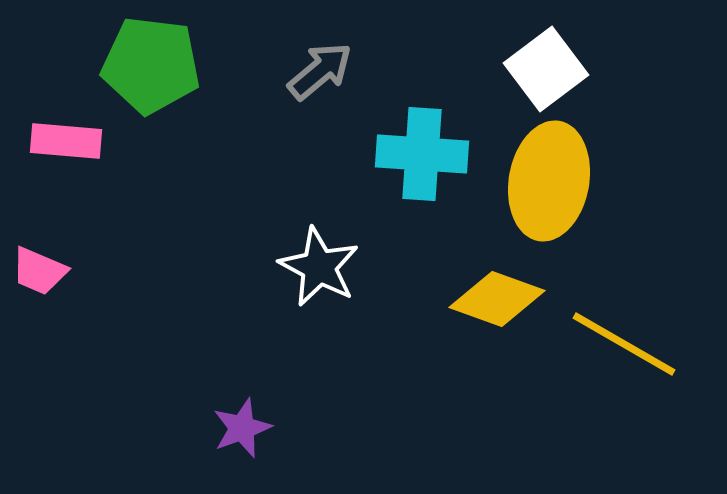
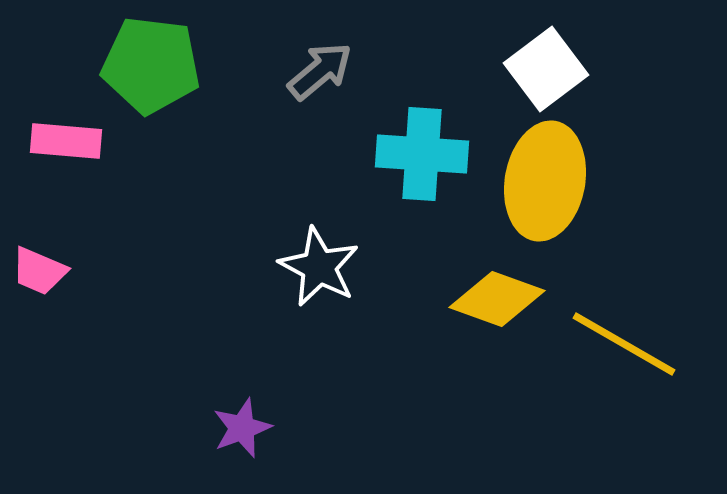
yellow ellipse: moved 4 px left
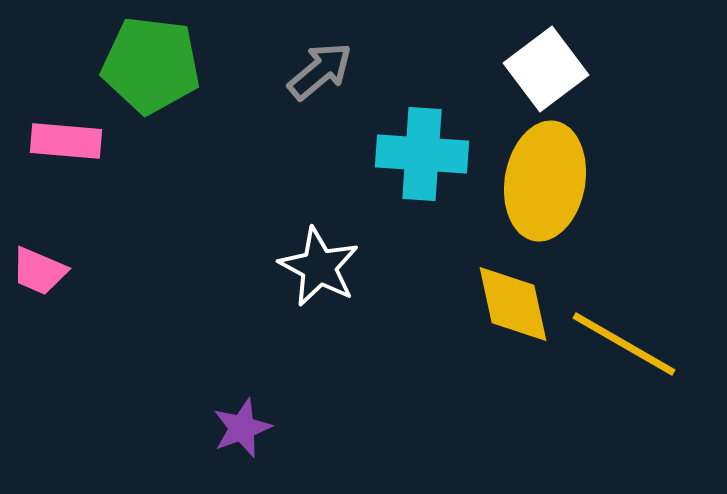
yellow diamond: moved 16 px right, 5 px down; rotated 58 degrees clockwise
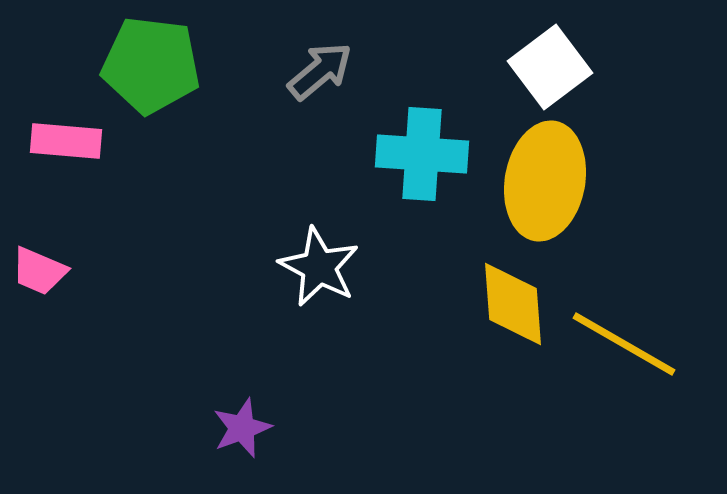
white square: moved 4 px right, 2 px up
yellow diamond: rotated 8 degrees clockwise
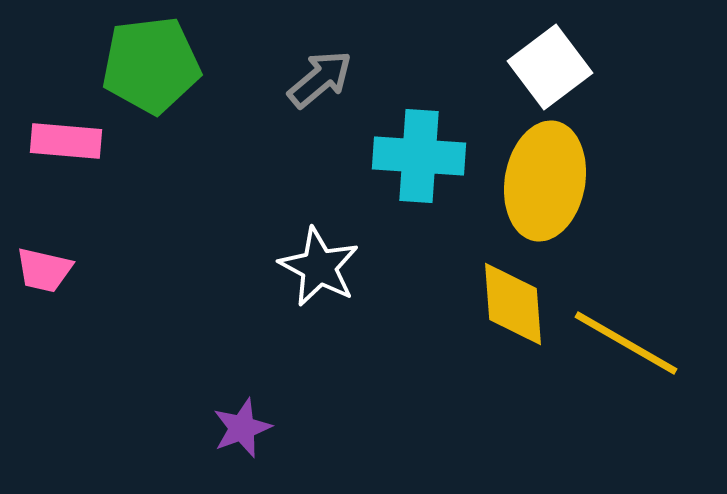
green pentagon: rotated 14 degrees counterclockwise
gray arrow: moved 8 px down
cyan cross: moved 3 px left, 2 px down
pink trapezoid: moved 5 px right, 1 px up; rotated 10 degrees counterclockwise
yellow line: moved 2 px right, 1 px up
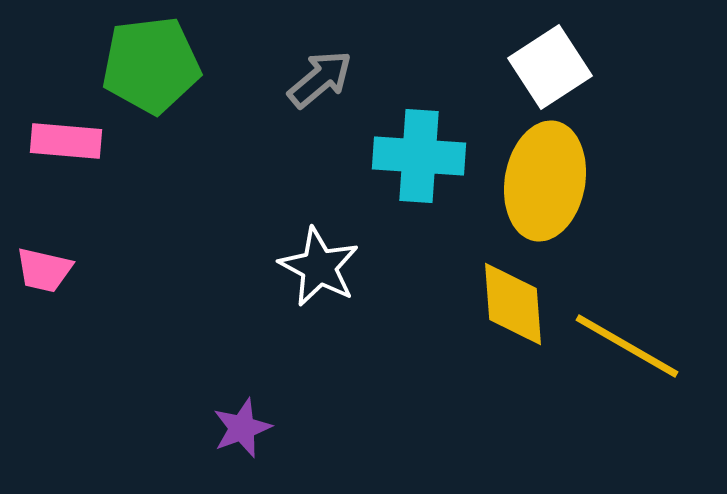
white square: rotated 4 degrees clockwise
yellow line: moved 1 px right, 3 px down
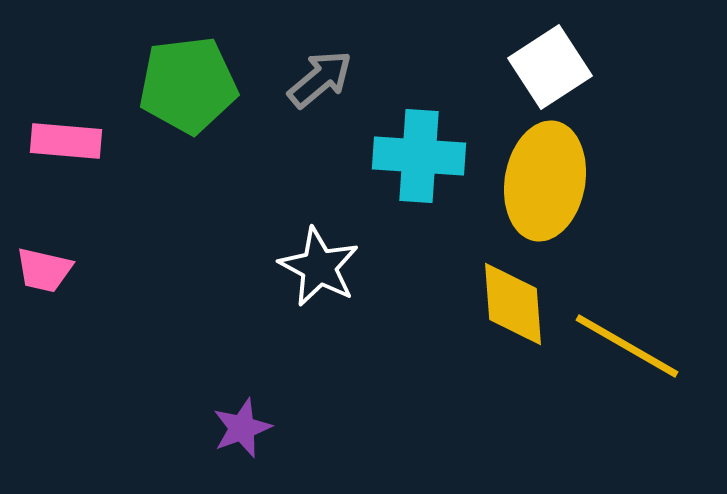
green pentagon: moved 37 px right, 20 px down
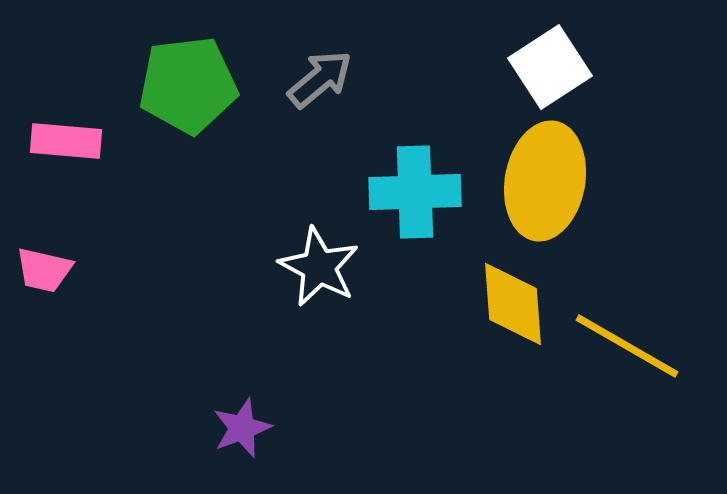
cyan cross: moved 4 px left, 36 px down; rotated 6 degrees counterclockwise
